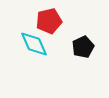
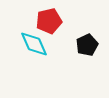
black pentagon: moved 4 px right, 2 px up
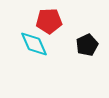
red pentagon: rotated 10 degrees clockwise
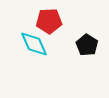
black pentagon: rotated 15 degrees counterclockwise
